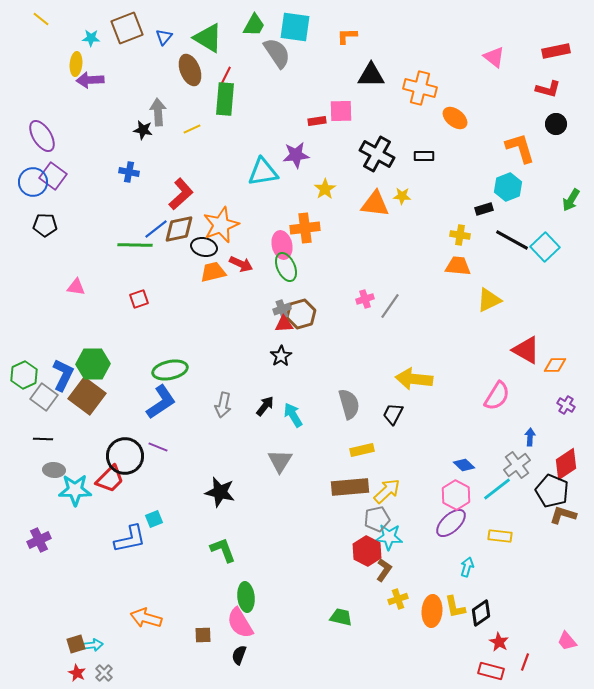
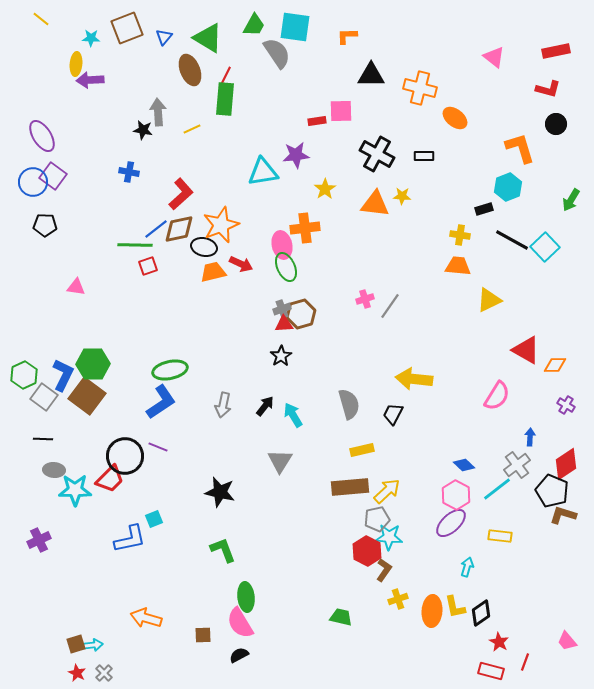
red square at (139, 299): moved 9 px right, 33 px up
black semicircle at (239, 655): rotated 42 degrees clockwise
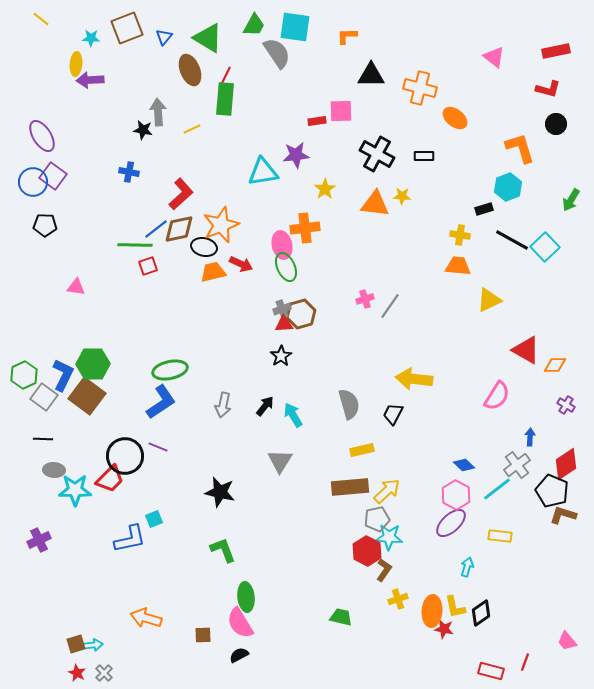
red star at (499, 642): moved 55 px left, 13 px up; rotated 18 degrees counterclockwise
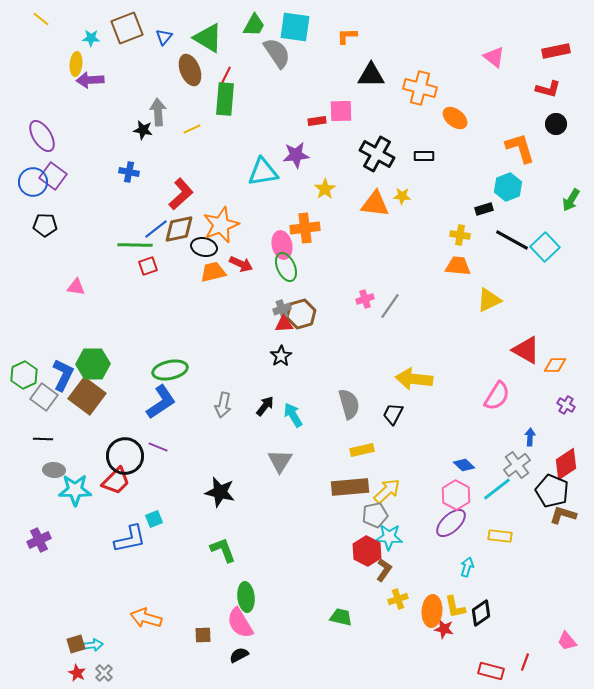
red trapezoid at (110, 479): moved 6 px right, 2 px down
gray pentagon at (377, 519): moved 2 px left, 4 px up
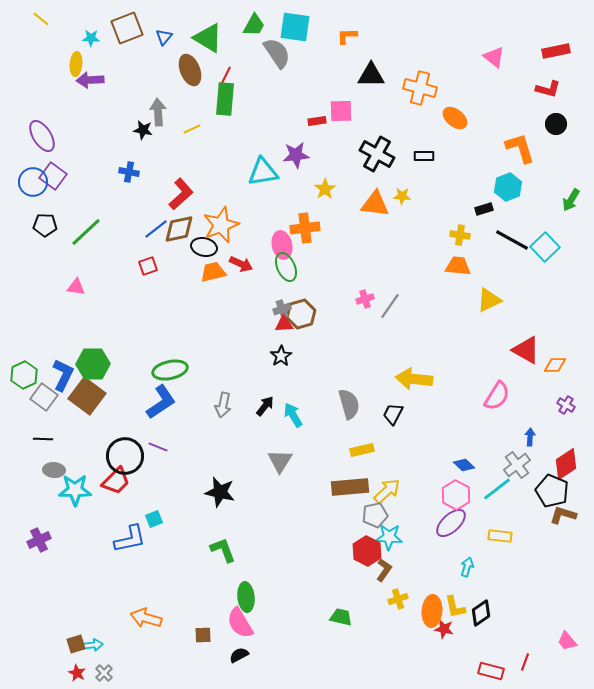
green line at (135, 245): moved 49 px left, 13 px up; rotated 44 degrees counterclockwise
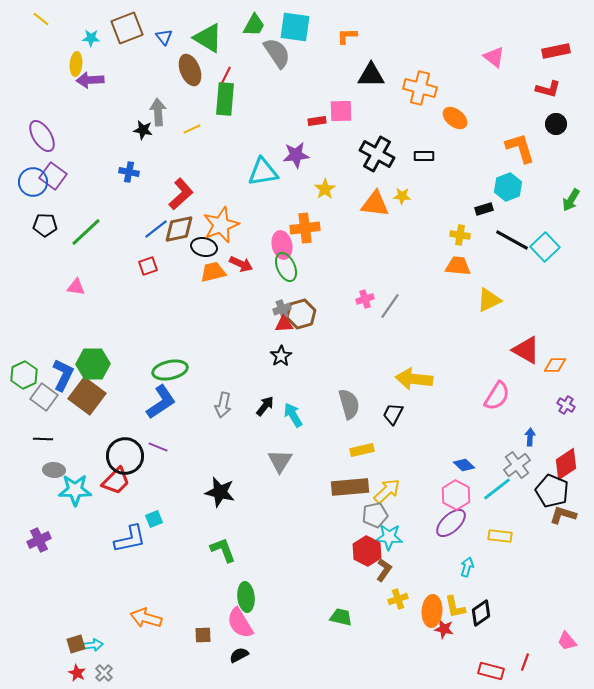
blue triangle at (164, 37): rotated 18 degrees counterclockwise
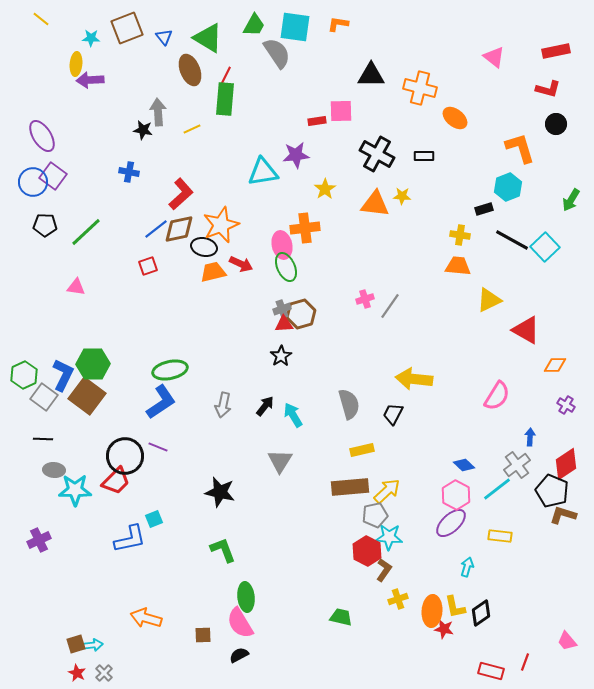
orange L-shape at (347, 36): moved 9 px left, 12 px up; rotated 10 degrees clockwise
red triangle at (526, 350): moved 20 px up
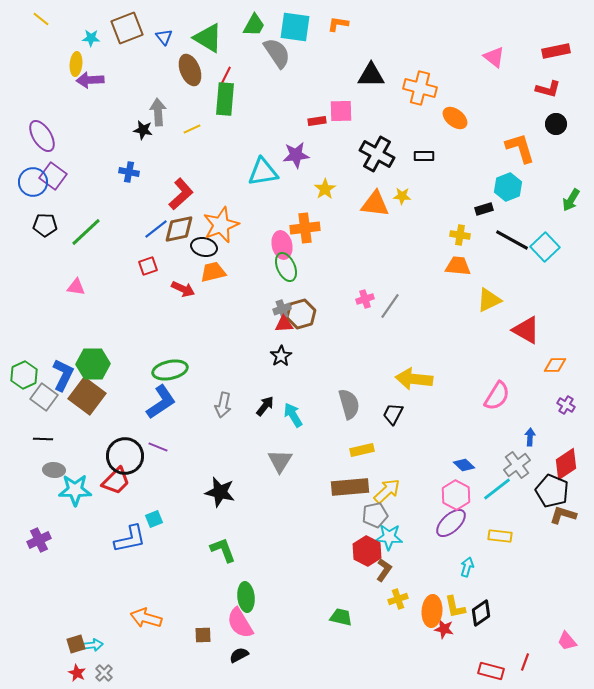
red arrow at (241, 264): moved 58 px left, 25 px down
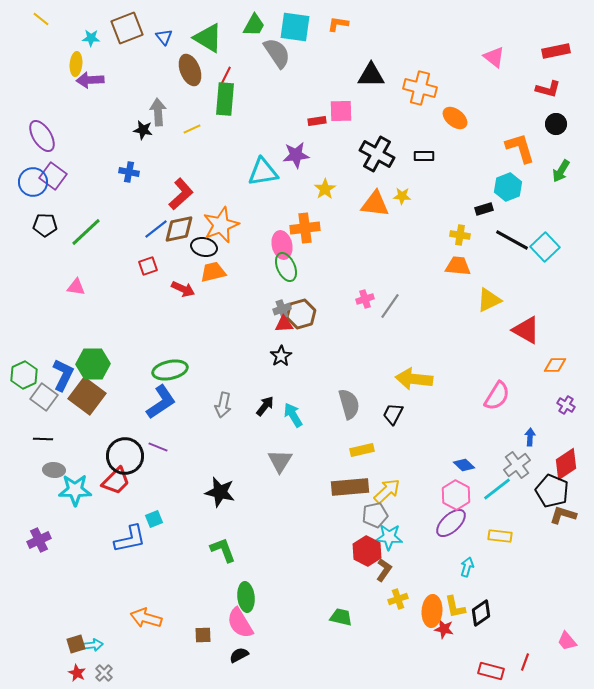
green arrow at (571, 200): moved 10 px left, 29 px up
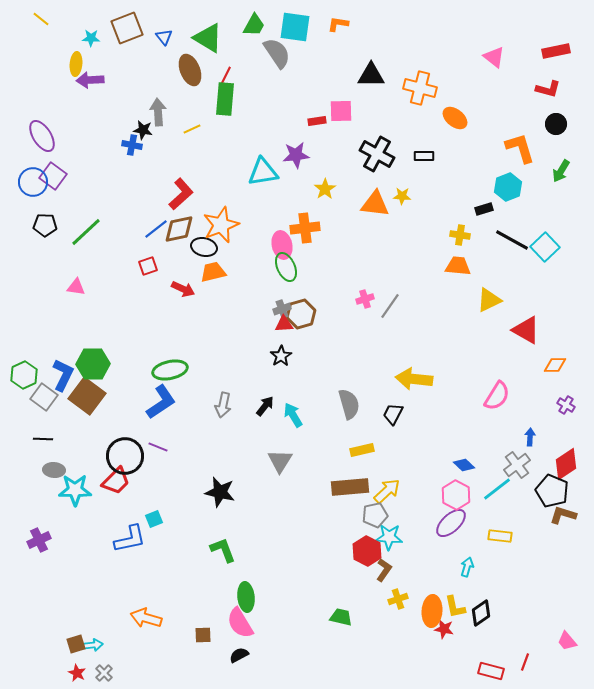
blue cross at (129, 172): moved 3 px right, 27 px up
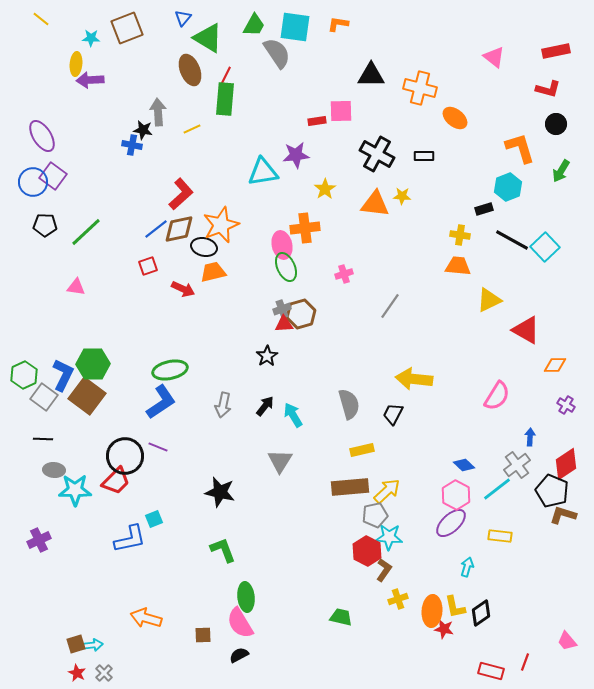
blue triangle at (164, 37): moved 19 px right, 19 px up; rotated 18 degrees clockwise
pink cross at (365, 299): moved 21 px left, 25 px up
black star at (281, 356): moved 14 px left
